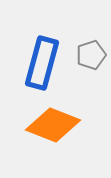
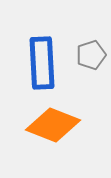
blue rectangle: rotated 18 degrees counterclockwise
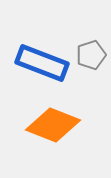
blue rectangle: rotated 66 degrees counterclockwise
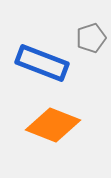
gray pentagon: moved 17 px up
